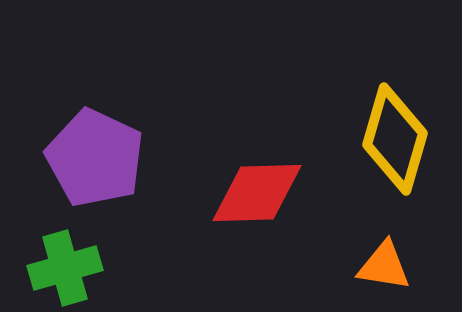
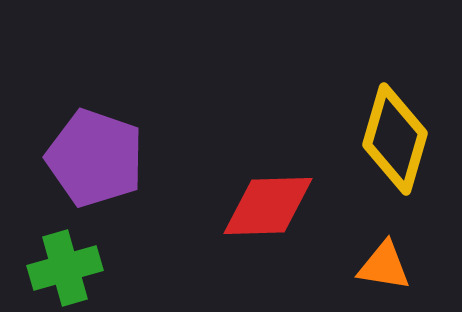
purple pentagon: rotated 6 degrees counterclockwise
red diamond: moved 11 px right, 13 px down
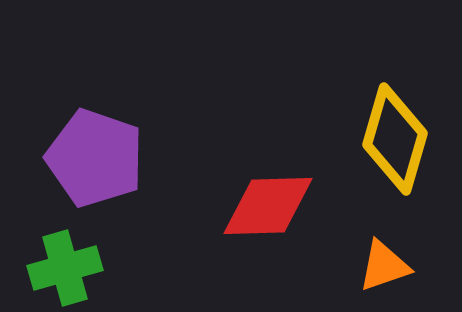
orange triangle: rotated 28 degrees counterclockwise
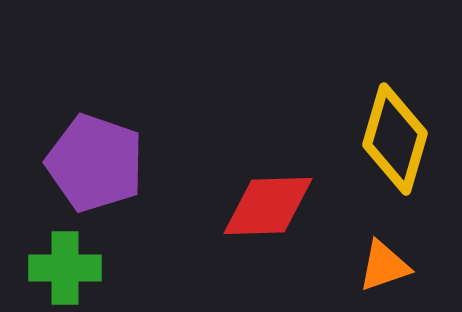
purple pentagon: moved 5 px down
green cross: rotated 16 degrees clockwise
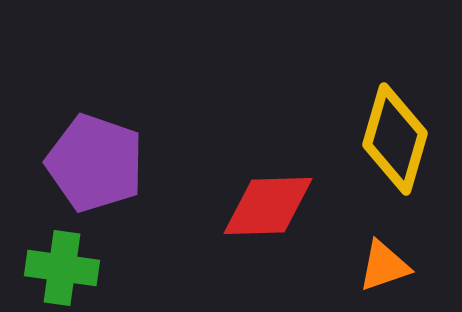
green cross: moved 3 px left; rotated 8 degrees clockwise
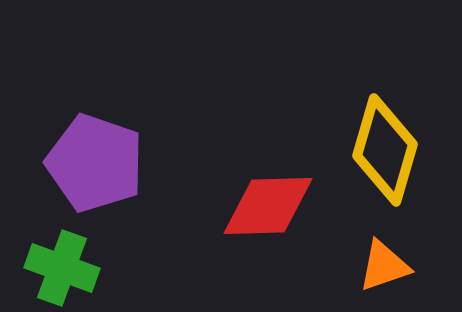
yellow diamond: moved 10 px left, 11 px down
green cross: rotated 12 degrees clockwise
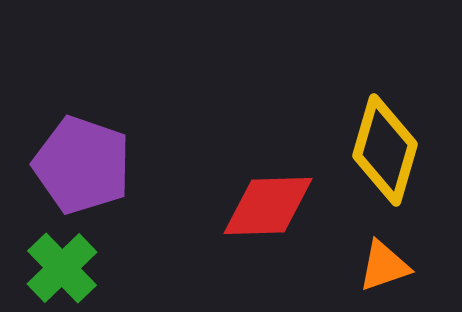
purple pentagon: moved 13 px left, 2 px down
green cross: rotated 26 degrees clockwise
